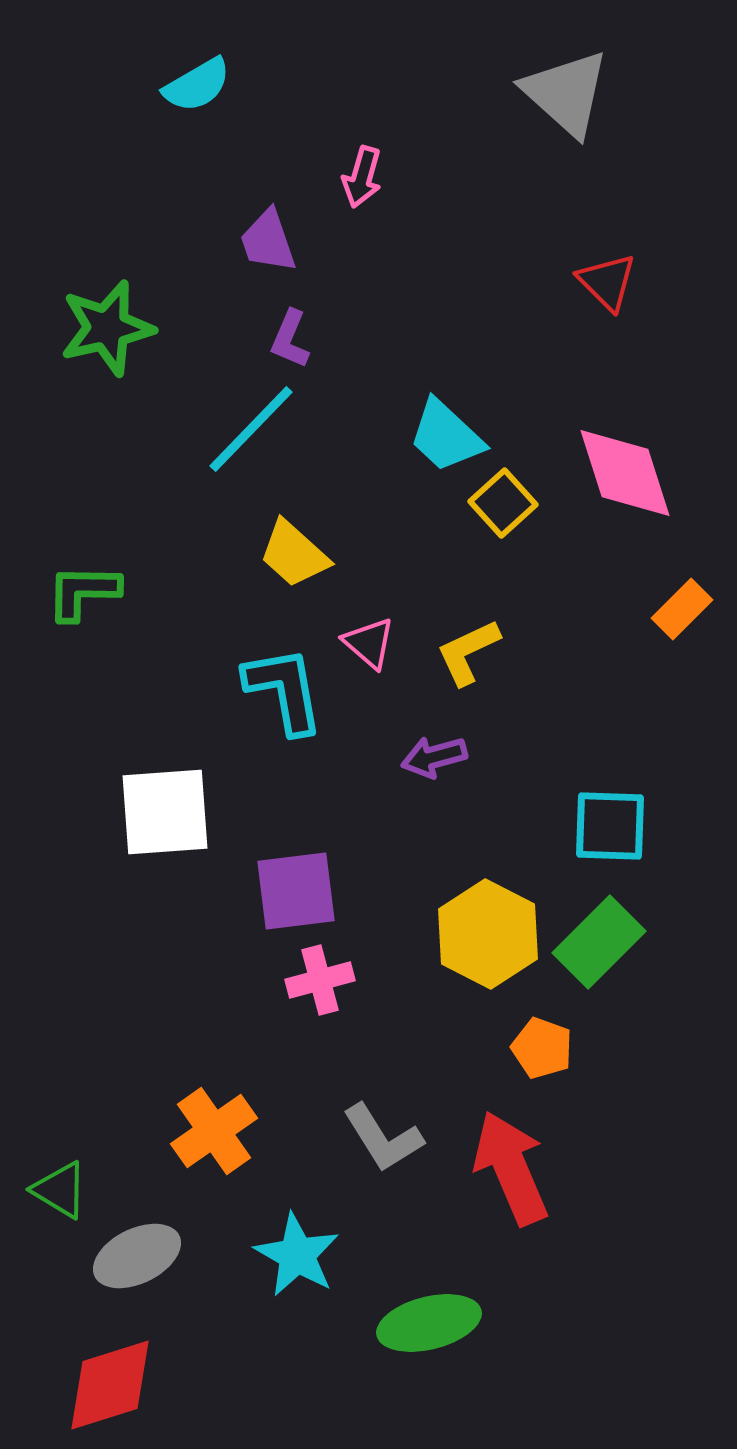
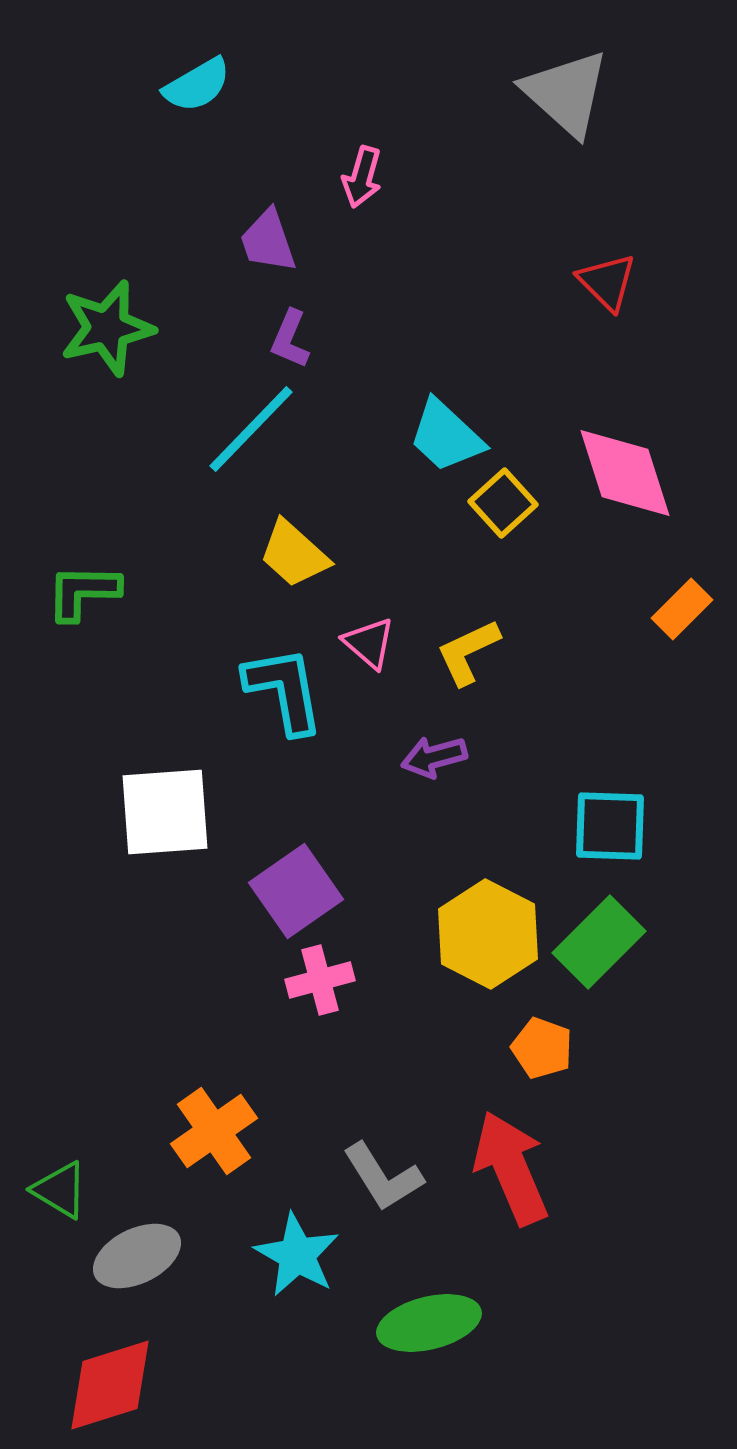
purple square: rotated 28 degrees counterclockwise
gray L-shape: moved 39 px down
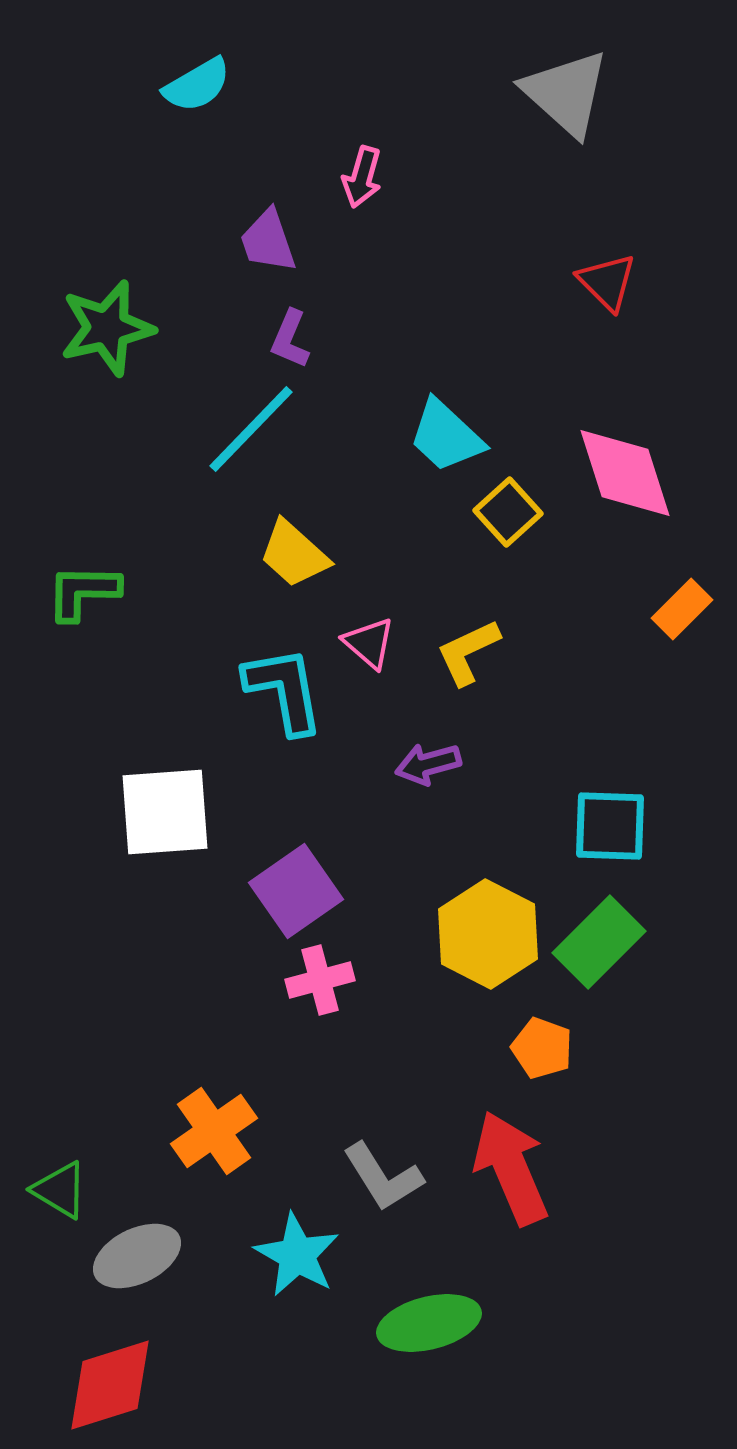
yellow square: moved 5 px right, 9 px down
purple arrow: moved 6 px left, 7 px down
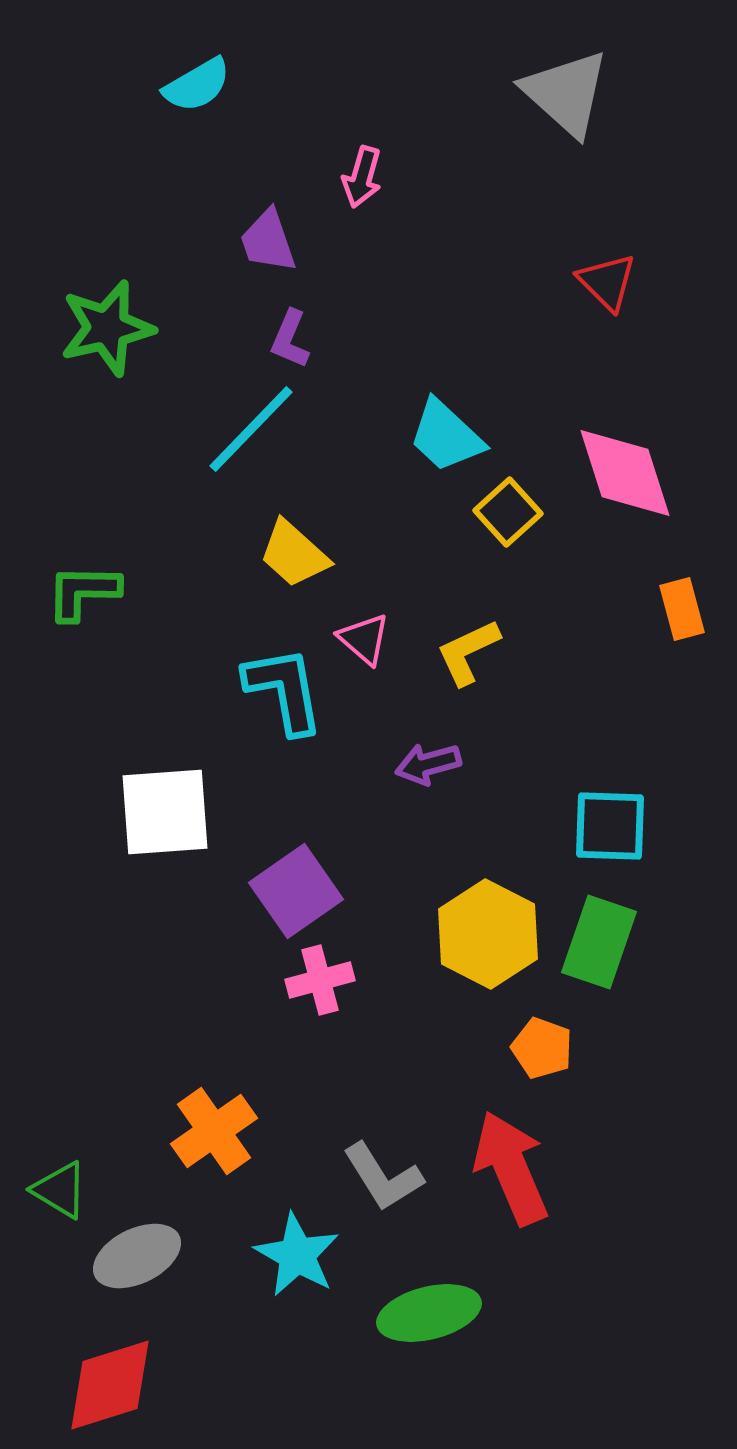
orange rectangle: rotated 60 degrees counterclockwise
pink triangle: moved 5 px left, 4 px up
green rectangle: rotated 26 degrees counterclockwise
green ellipse: moved 10 px up
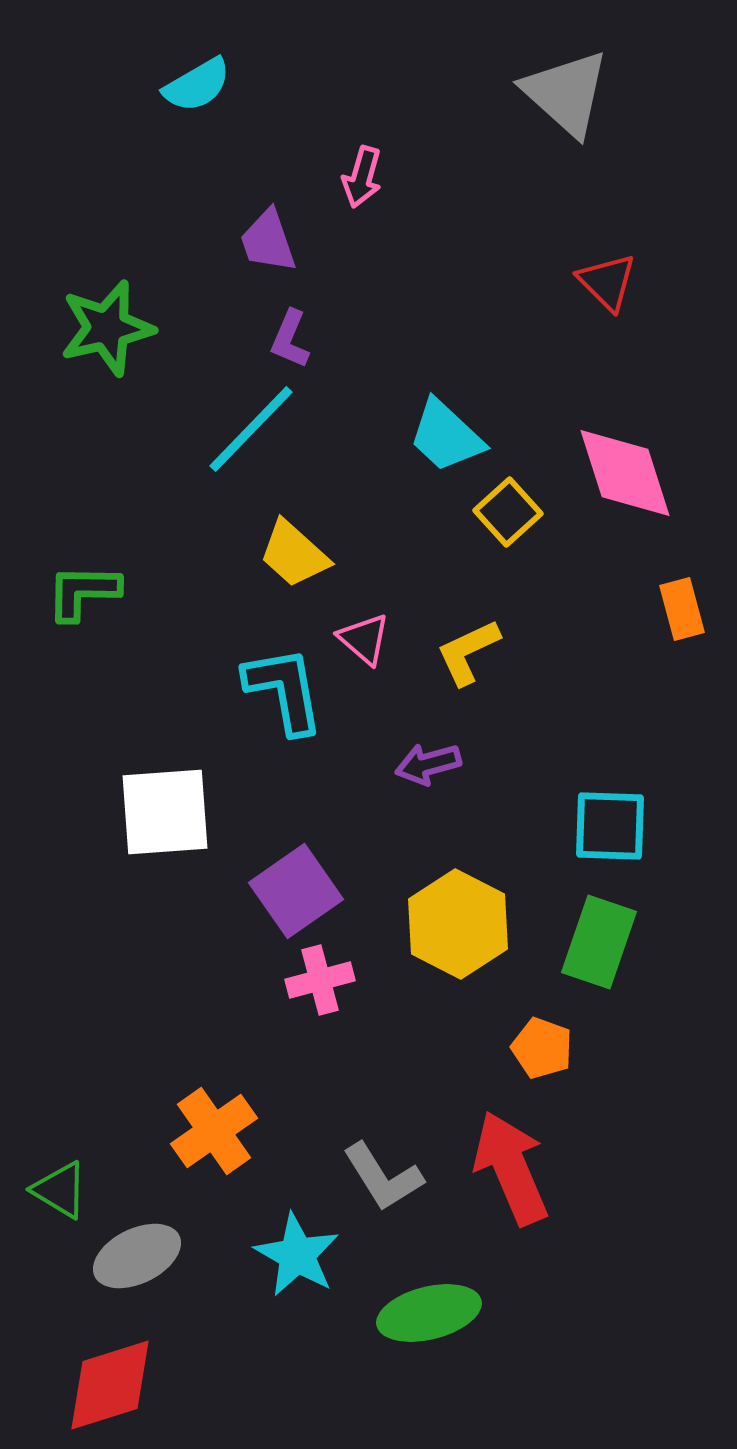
yellow hexagon: moved 30 px left, 10 px up
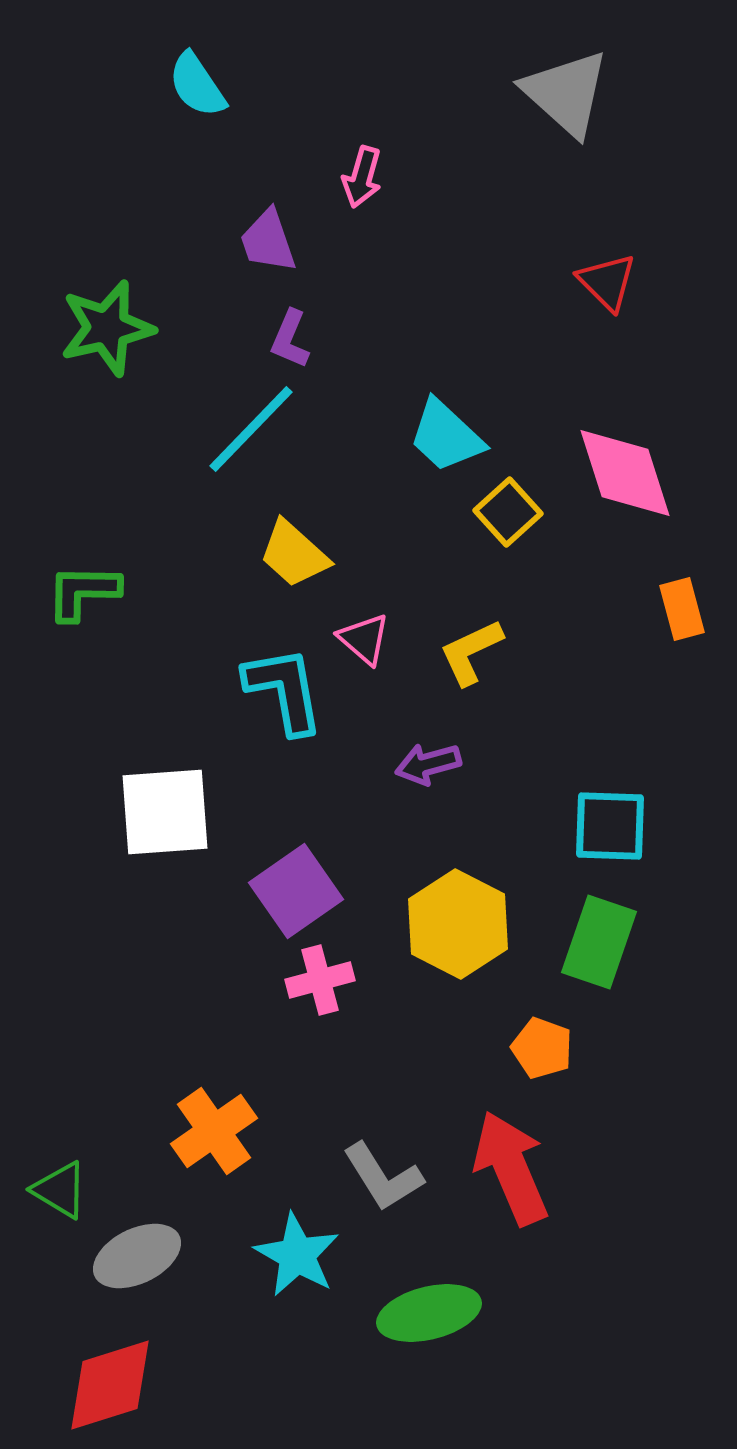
cyan semicircle: rotated 86 degrees clockwise
yellow L-shape: moved 3 px right
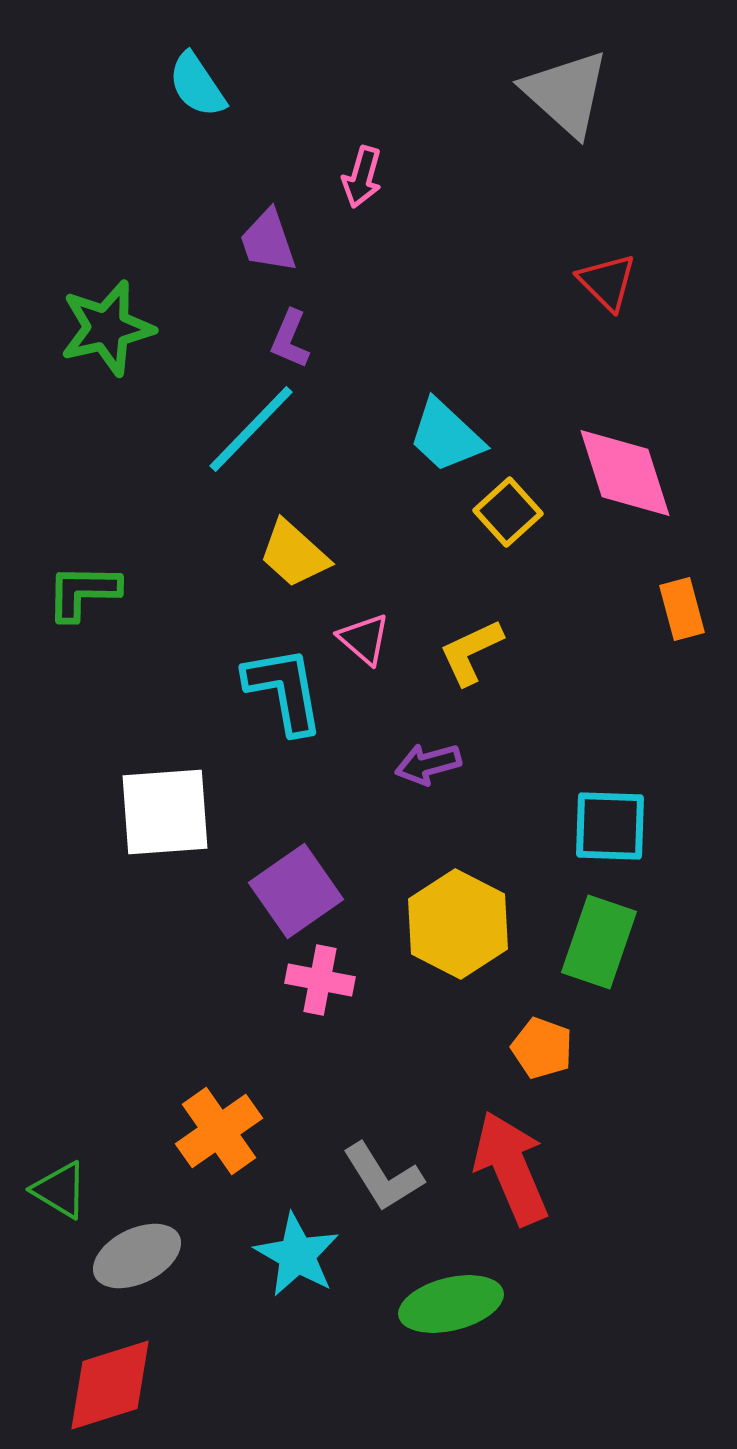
pink cross: rotated 26 degrees clockwise
orange cross: moved 5 px right
green ellipse: moved 22 px right, 9 px up
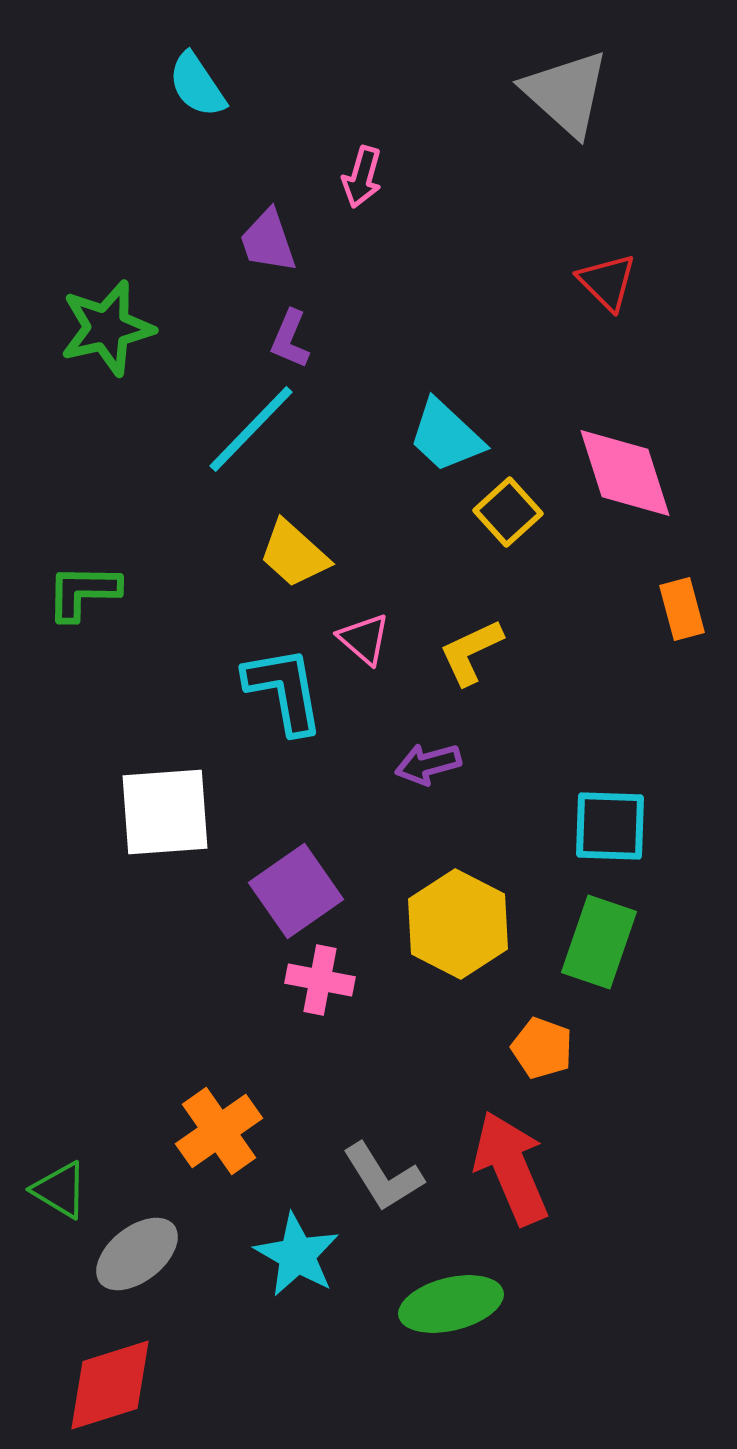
gray ellipse: moved 2 px up; rotated 12 degrees counterclockwise
